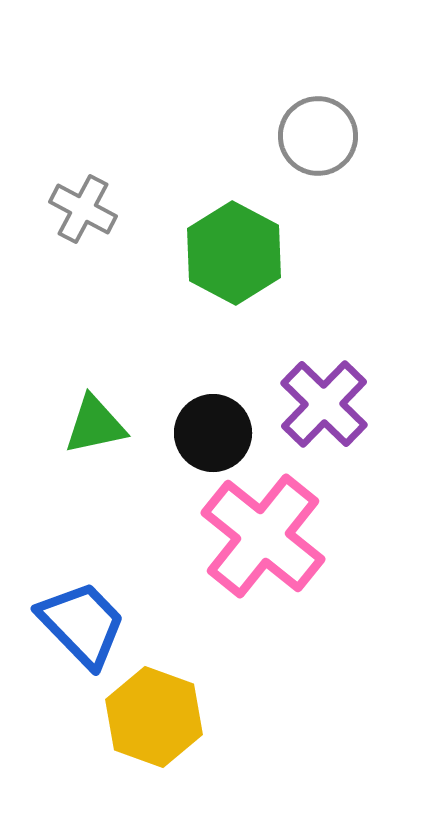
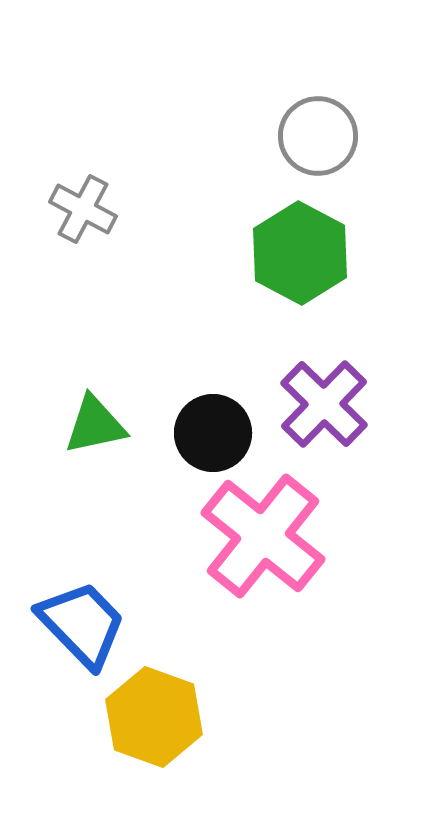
green hexagon: moved 66 px right
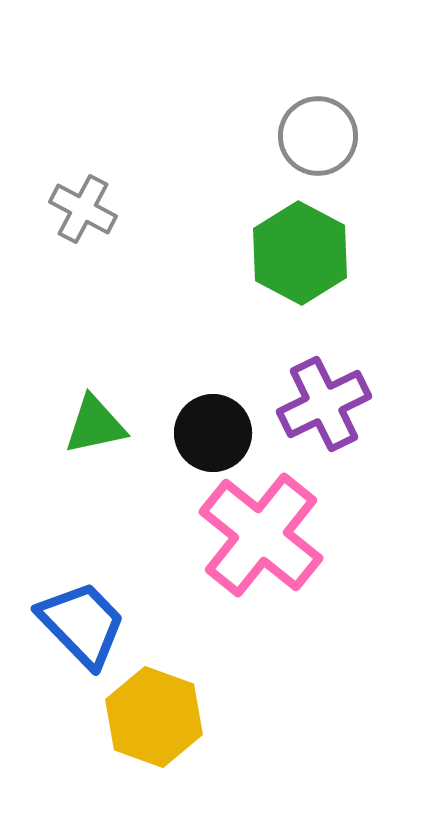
purple cross: rotated 20 degrees clockwise
pink cross: moved 2 px left, 1 px up
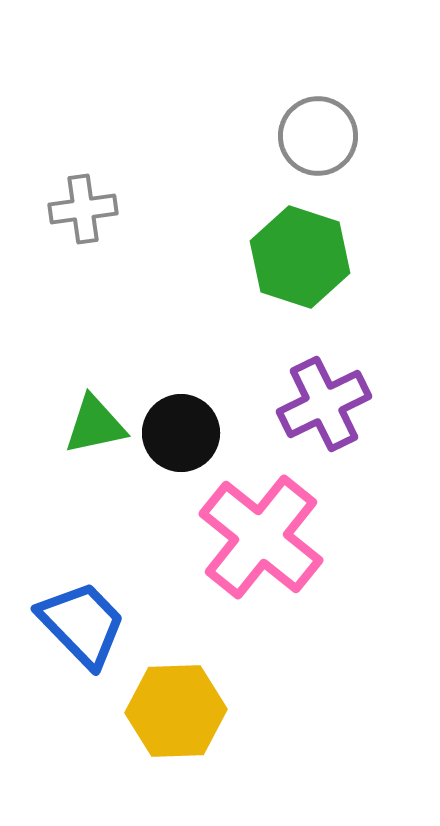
gray cross: rotated 36 degrees counterclockwise
green hexagon: moved 4 px down; rotated 10 degrees counterclockwise
black circle: moved 32 px left
pink cross: moved 2 px down
yellow hexagon: moved 22 px right, 6 px up; rotated 22 degrees counterclockwise
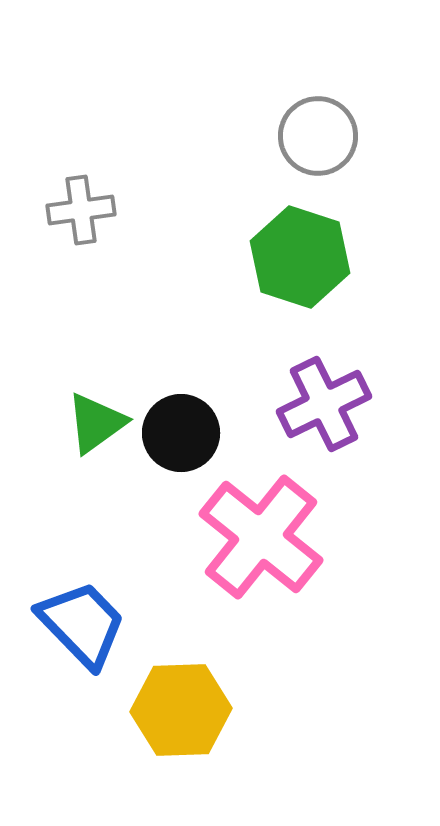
gray cross: moved 2 px left, 1 px down
green triangle: moved 1 px right, 2 px up; rotated 24 degrees counterclockwise
yellow hexagon: moved 5 px right, 1 px up
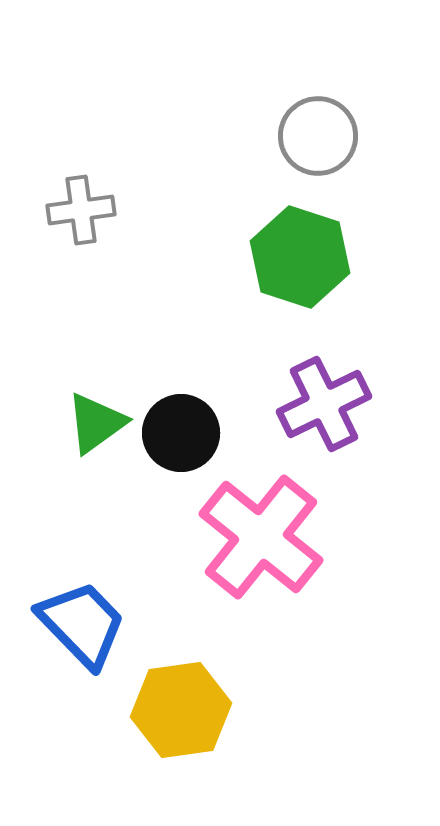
yellow hexagon: rotated 6 degrees counterclockwise
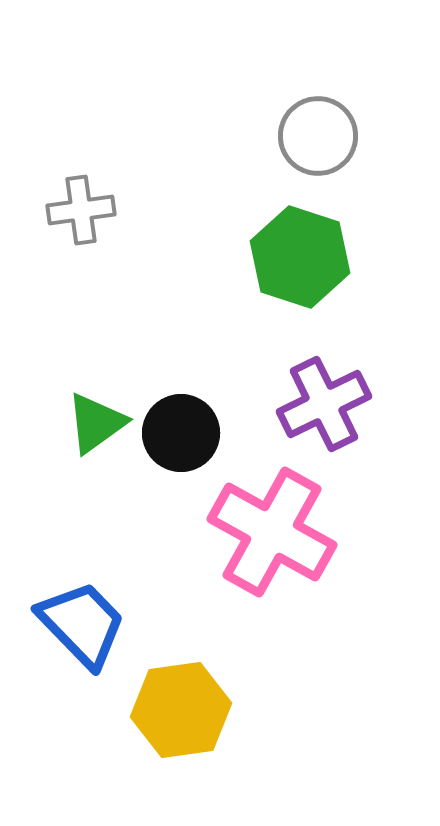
pink cross: moved 11 px right, 5 px up; rotated 10 degrees counterclockwise
